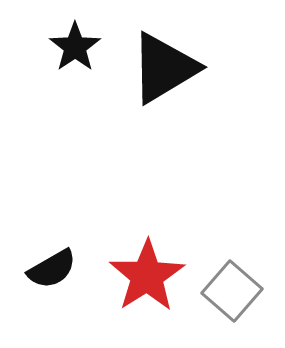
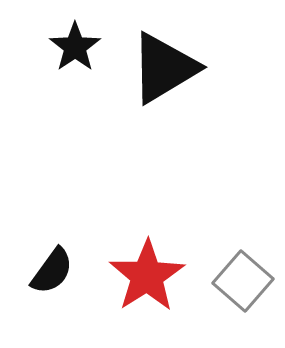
black semicircle: moved 2 px down; rotated 24 degrees counterclockwise
gray square: moved 11 px right, 10 px up
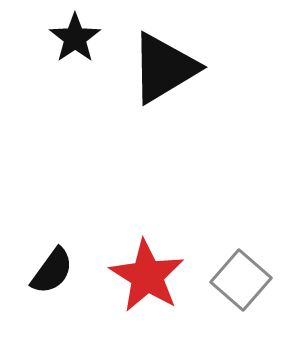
black star: moved 9 px up
red star: rotated 8 degrees counterclockwise
gray square: moved 2 px left, 1 px up
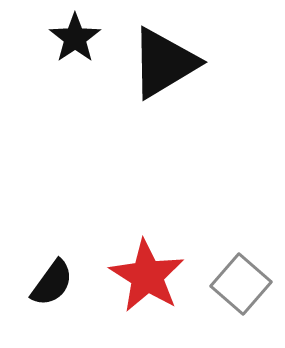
black triangle: moved 5 px up
black semicircle: moved 12 px down
gray square: moved 4 px down
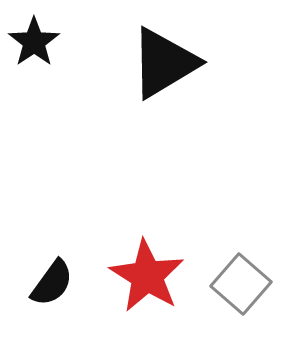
black star: moved 41 px left, 4 px down
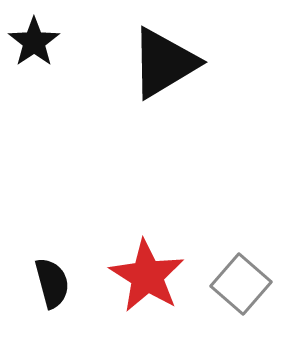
black semicircle: rotated 51 degrees counterclockwise
